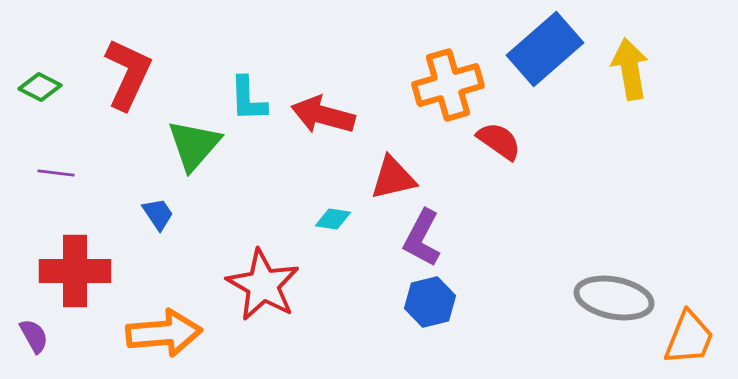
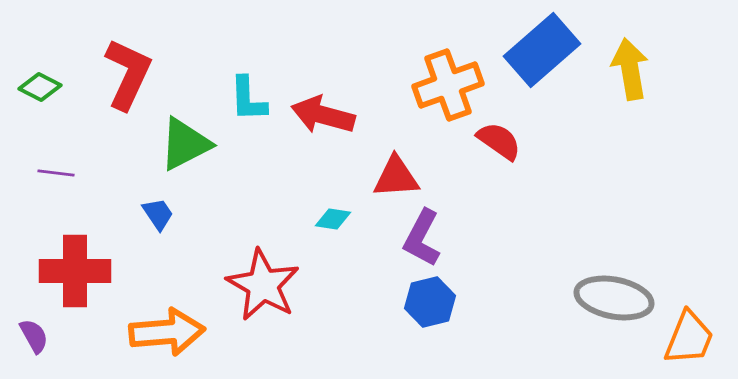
blue rectangle: moved 3 px left, 1 px down
orange cross: rotated 4 degrees counterclockwise
green triangle: moved 9 px left, 1 px up; rotated 22 degrees clockwise
red triangle: moved 3 px right, 1 px up; rotated 9 degrees clockwise
orange arrow: moved 3 px right, 1 px up
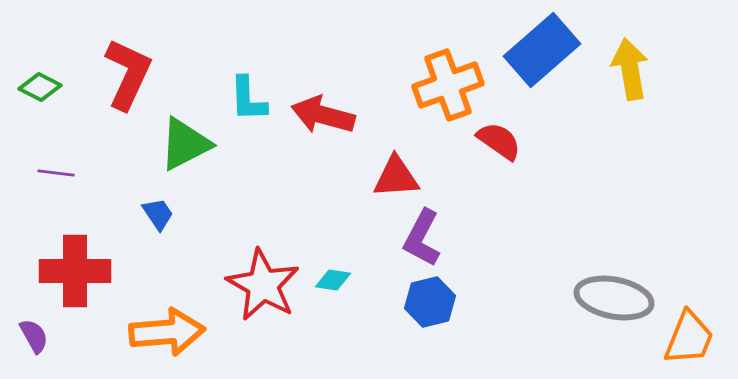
cyan diamond: moved 61 px down
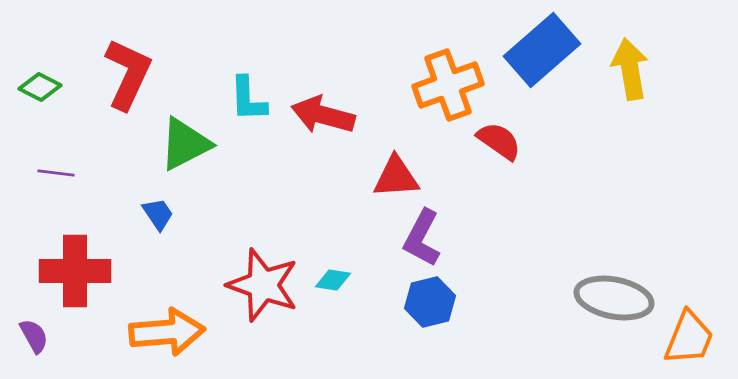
red star: rotated 10 degrees counterclockwise
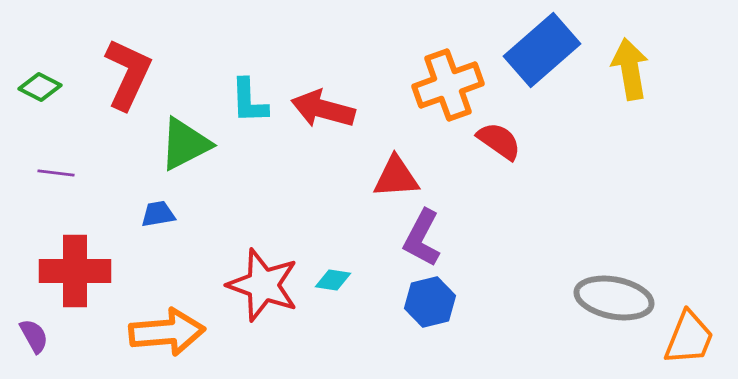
cyan L-shape: moved 1 px right, 2 px down
red arrow: moved 6 px up
blue trapezoid: rotated 66 degrees counterclockwise
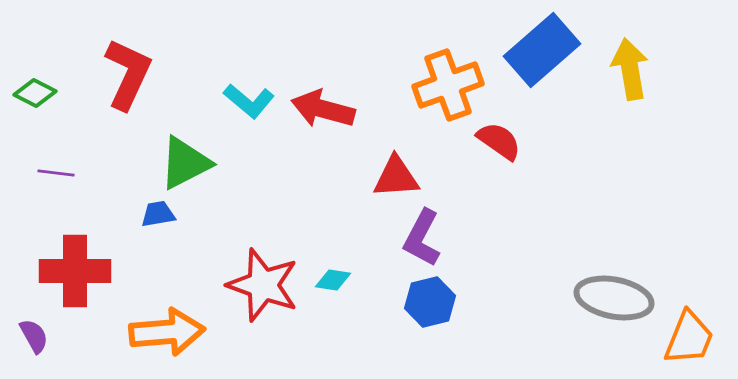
green diamond: moved 5 px left, 6 px down
cyan L-shape: rotated 48 degrees counterclockwise
green triangle: moved 19 px down
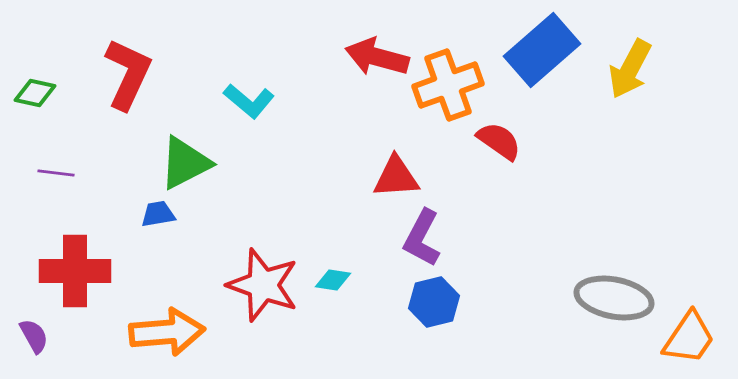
yellow arrow: rotated 142 degrees counterclockwise
green diamond: rotated 15 degrees counterclockwise
red arrow: moved 54 px right, 52 px up
blue hexagon: moved 4 px right
orange trapezoid: rotated 12 degrees clockwise
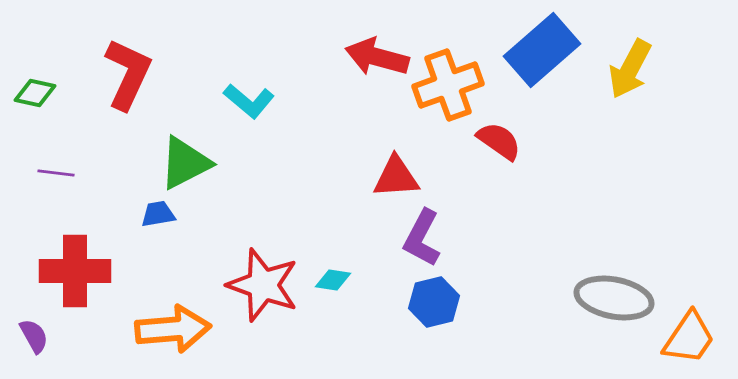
orange arrow: moved 6 px right, 3 px up
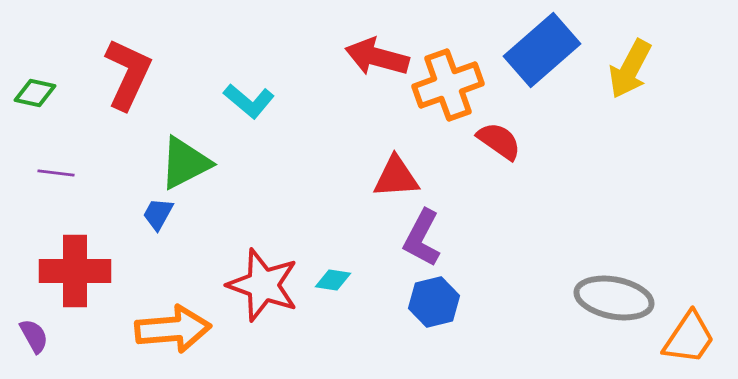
blue trapezoid: rotated 51 degrees counterclockwise
